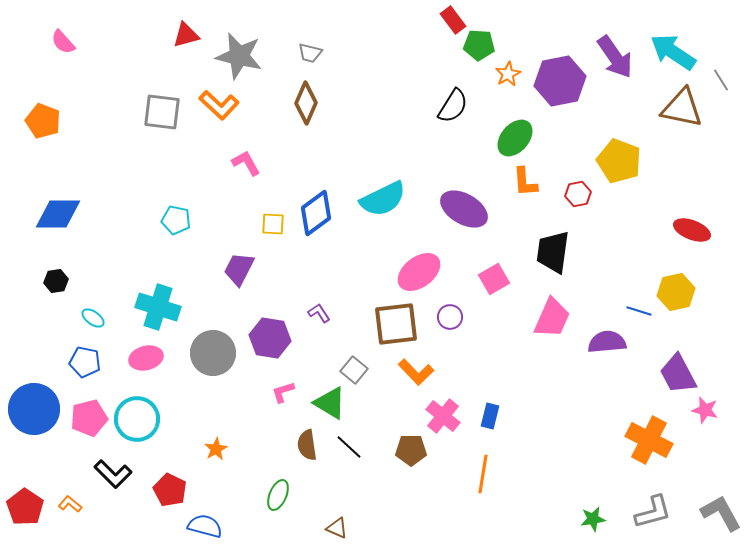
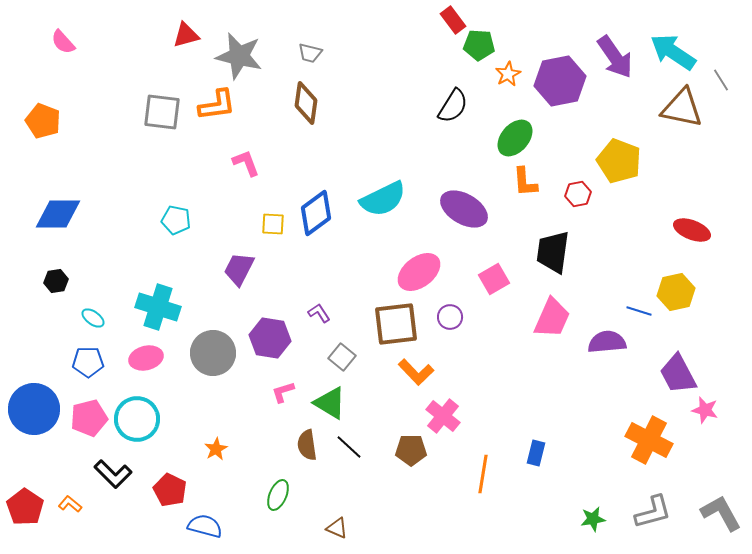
brown diamond at (306, 103): rotated 15 degrees counterclockwise
orange L-shape at (219, 105): moved 2 px left; rotated 51 degrees counterclockwise
pink L-shape at (246, 163): rotated 8 degrees clockwise
blue pentagon at (85, 362): moved 3 px right; rotated 12 degrees counterclockwise
gray square at (354, 370): moved 12 px left, 13 px up
blue rectangle at (490, 416): moved 46 px right, 37 px down
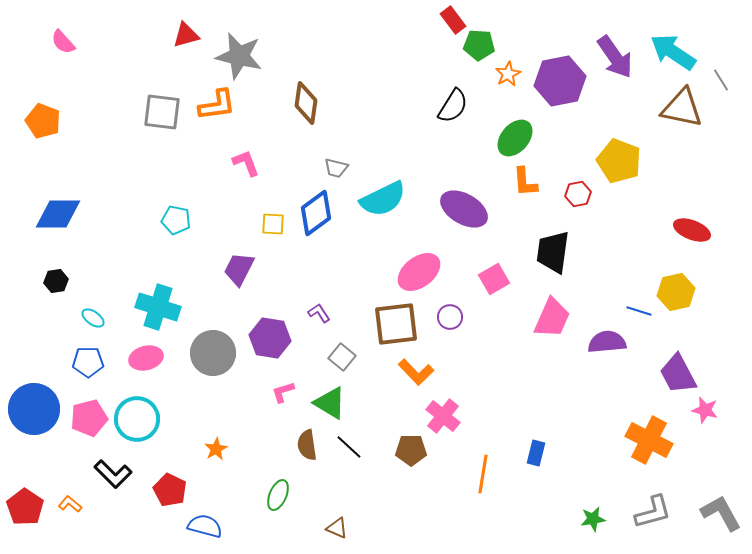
gray trapezoid at (310, 53): moved 26 px right, 115 px down
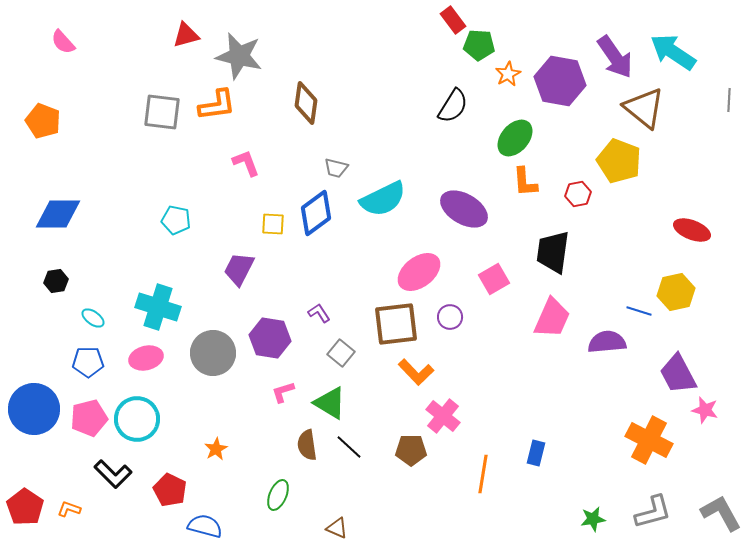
gray line at (721, 80): moved 8 px right, 20 px down; rotated 35 degrees clockwise
purple hexagon at (560, 81): rotated 21 degrees clockwise
brown triangle at (682, 108): moved 38 px left; rotated 27 degrees clockwise
gray square at (342, 357): moved 1 px left, 4 px up
orange L-shape at (70, 504): moved 1 px left, 5 px down; rotated 20 degrees counterclockwise
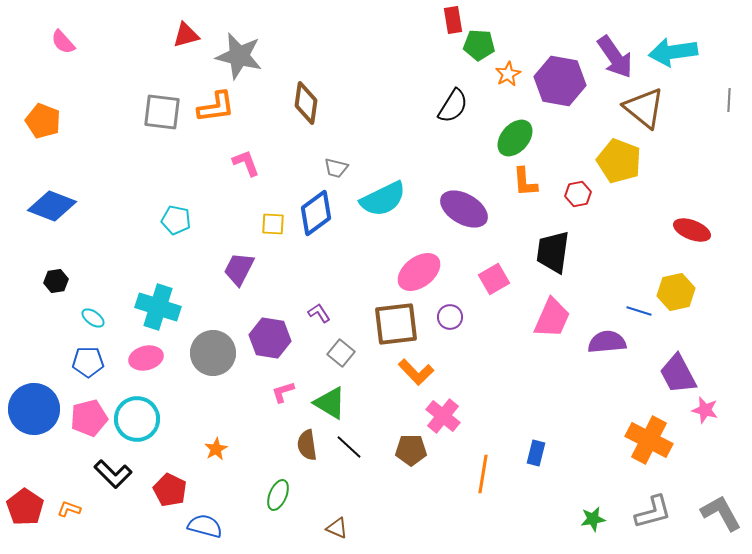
red rectangle at (453, 20): rotated 28 degrees clockwise
cyan arrow at (673, 52): rotated 42 degrees counterclockwise
orange L-shape at (217, 105): moved 1 px left, 2 px down
blue diamond at (58, 214): moved 6 px left, 8 px up; rotated 21 degrees clockwise
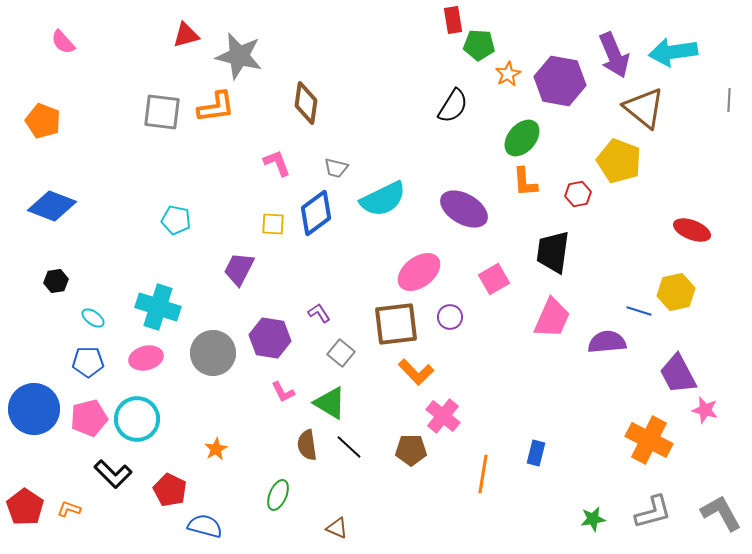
purple arrow at (615, 57): moved 1 px left, 2 px up; rotated 12 degrees clockwise
green ellipse at (515, 138): moved 7 px right
pink L-shape at (246, 163): moved 31 px right
pink L-shape at (283, 392): rotated 100 degrees counterclockwise
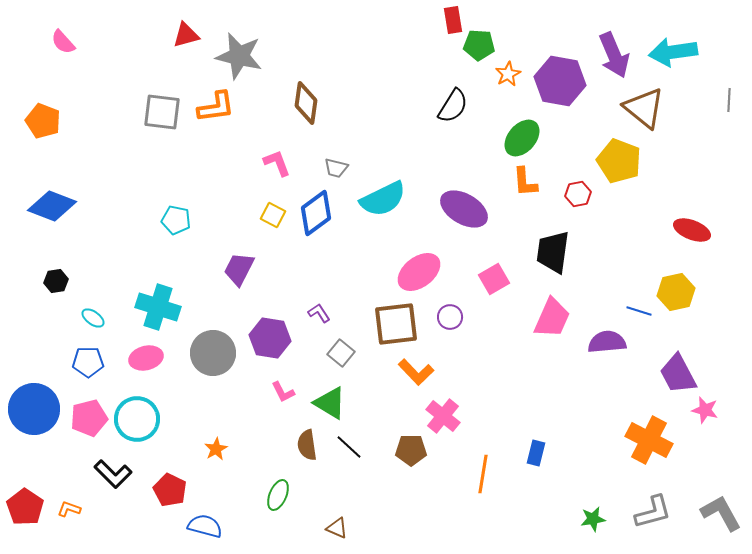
yellow square at (273, 224): moved 9 px up; rotated 25 degrees clockwise
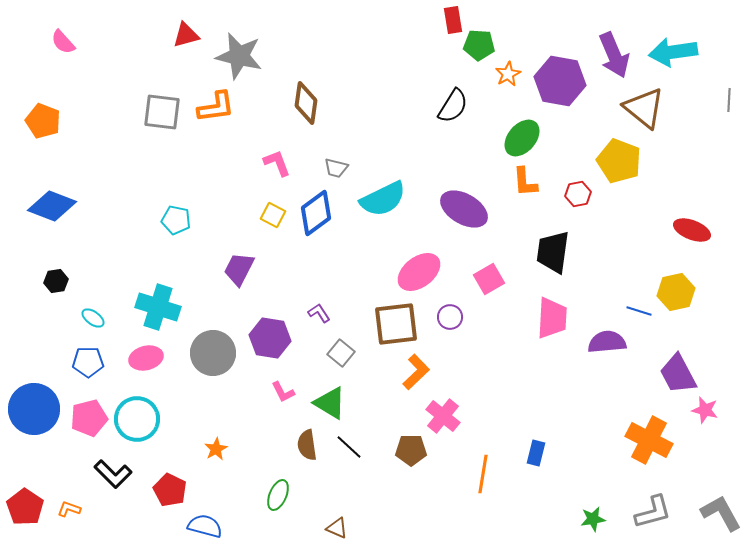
pink square at (494, 279): moved 5 px left
pink trapezoid at (552, 318): rotated 21 degrees counterclockwise
orange L-shape at (416, 372): rotated 90 degrees counterclockwise
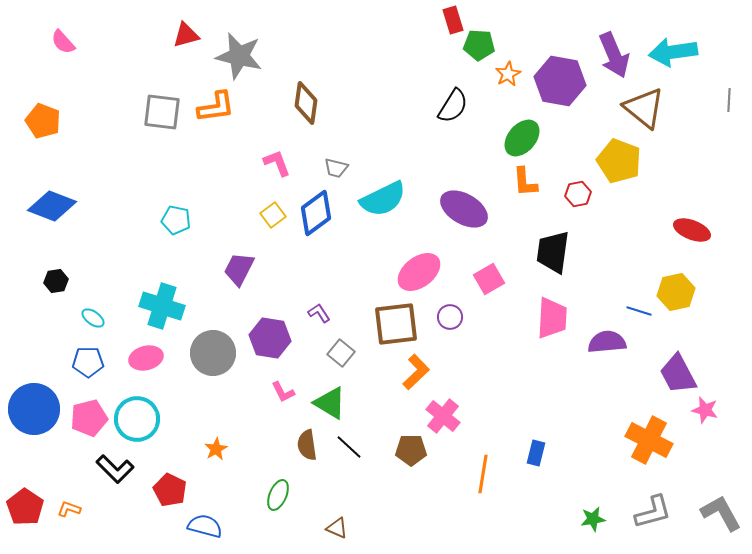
red rectangle at (453, 20): rotated 8 degrees counterclockwise
yellow square at (273, 215): rotated 25 degrees clockwise
cyan cross at (158, 307): moved 4 px right, 1 px up
black L-shape at (113, 474): moved 2 px right, 5 px up
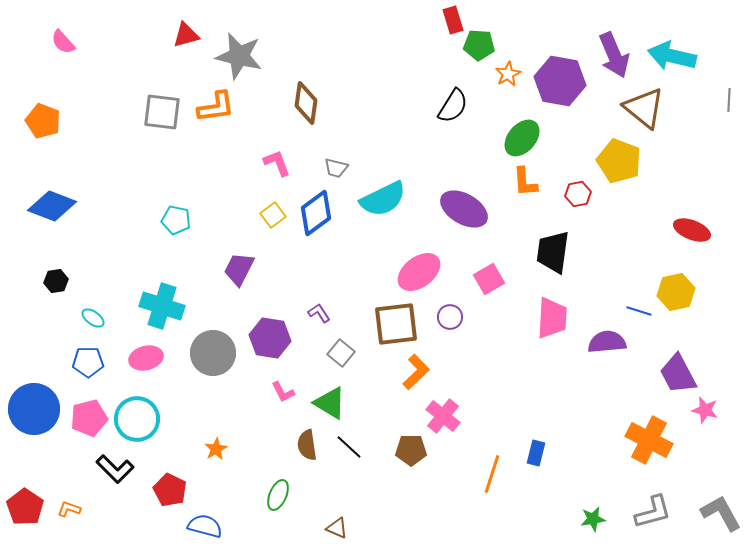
cyan arrow at (673, 52): moved 1 px left, 4 px down; rotated 21 degrees clockwise
orange line at (483, 474): moved 9 px right; rotated 9 degrees clockwise
